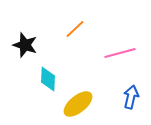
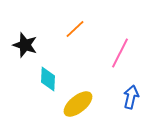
pink line: rotated 48 degrees counterclockwise
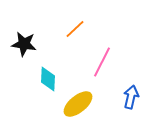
black star: moved 1 px left, 1 px up; rotated 10 degrees counterclockwise
pink line: moved 18 px left, 9 px down
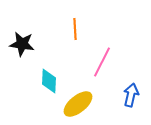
orange line: rotated 50 degrees counterclockwise
black star: moved 2 px left
cyan diamond: moved 1 px right, 2 px down
blue arrow: moved 2 px up
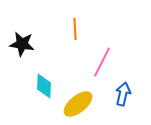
cyan diamond: moved 5 px left, 5 px down
blue arrow: moved 8 px left, 1 px up
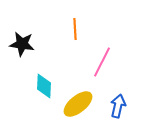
blue arrow: moved 5 px left, 12 px down
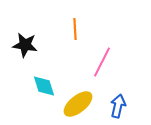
black star: moved 3 px right, 1 px down
cyan diamond: rotated 20 degrees counterclockwise
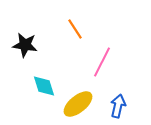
orange line: rotated 30 degrees counterclockwise
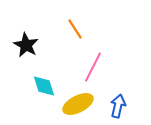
black star: moved 1 px right; rotated 20 degrees clockwise
pink line: moved 9 px left, 5 px down
yellow ellipse: rotated 12 degrees clockwise
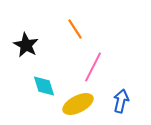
blue arrow: moved 3 px right, 5 px up
